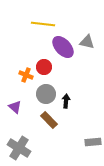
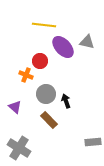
yellow line: moved 1 px right, 1 px down
red circle: moved 4 px left, 6 px up
black arrow: rotated 24 degrees counterclockwise
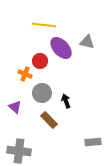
purple ellipse: moved 2 px left, 1 px down
orange cross: moved 1 px left, 1 px up
gray circle: moved 4 px left, 1 px up
gray cross: moved 3 px down; rotated 25 degrees counterclockwise
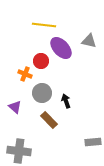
gray triangle: moved 2 px right, 1 px up
red circle: moved 1 px right
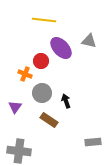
yellow line: moved 5 px up
purple triangle: rotated 24 degrees clockwise
brown rectangle: rotated 12 degrees counterclockwise
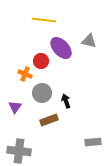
brown rectangle: rotated 54 degrees counterclockwise
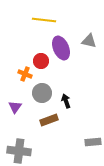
purple ellipse: rotated 20 degrees clockwise
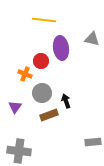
gray triangle: moved 3 px right, 2 px up
purple ellipse: rotated 15 degrees clockwise
brown rectangle: moved 5 px up
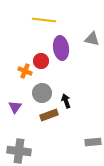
orange cross: moved 3 px up
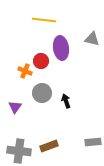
brown rectangle: moved 31 px down
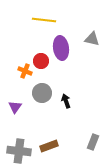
gray rectangle: rotated 63 degrees counterclockwise
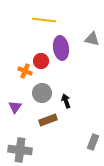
brown rectangle: moved 1 px left, 26 px up
gray cross: moved 1 px right, 1 px up
